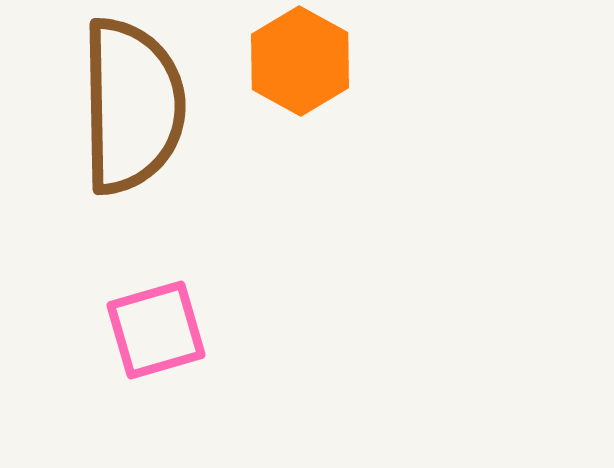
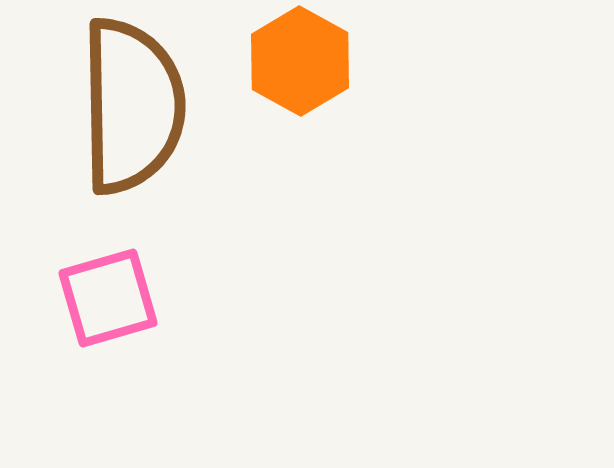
pink square: moved 48 px left, 32 px up
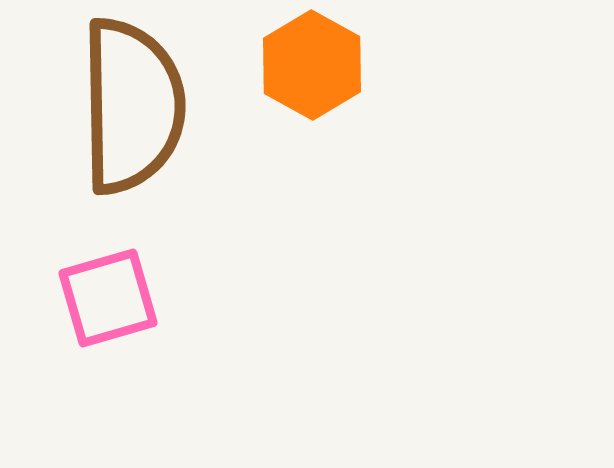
orange hexagon: moved 12 px right, 4 px down
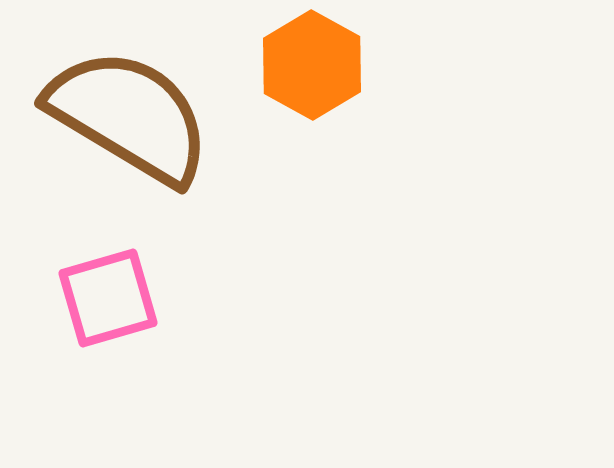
brown semicircle: moved 3 px left, 10 px down; rotated 58 degrees counterclockwise
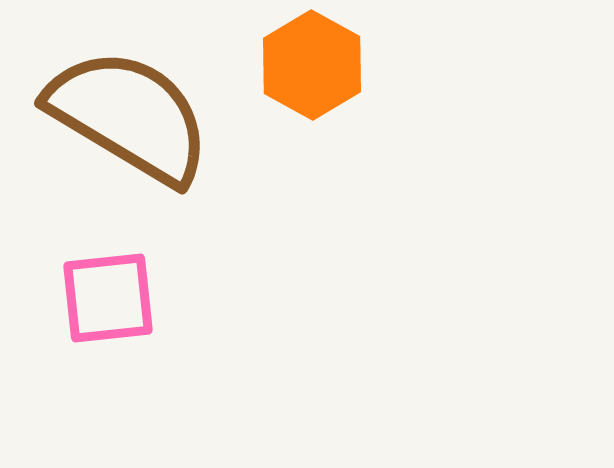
pink square: rotated 10 degrees clockwise
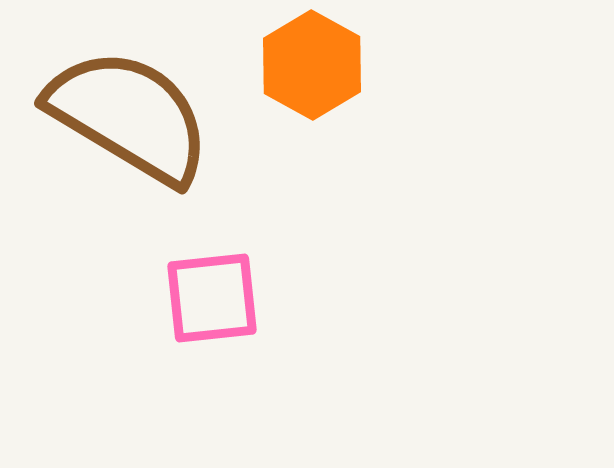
pink square: moved 104 px right
